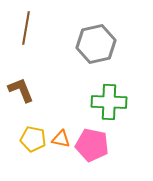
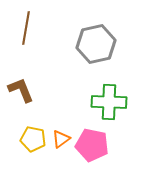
orange triangle: rotated 48 degrees counterclockwise
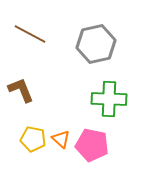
brown line: moved 4 px right, 6 px down; rotated 72 degrees counterclockwise
green cross: moved 3 px up
orange triangle: rotated 42 degrees counterclockwise
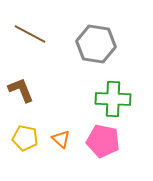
gray hexagon: rotated 21 degrees clockwise
green cross: moved 4 px right
yellow pentagon: moved 8 px left, 1 px up
pink pentagon: moved 11 px right, 4 px up
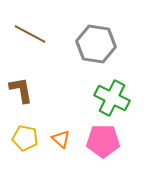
brown L-shape: rotated 12 degrees clockwise
green cross: moved 1 px left, 1 px up; rotated 24 degrees clockwise
pink pentagon: rotated 12 degrees counterclockwise
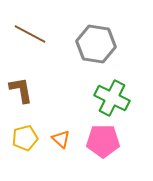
yellow pentagon: rotated 25 degrees counterclockwise
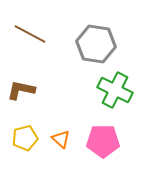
brown L-shape: rotated 68 degrees counterclockwise
green cross: moved 3 px right, 8 px up
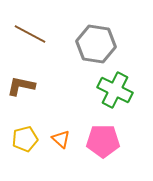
brown L-shape: moved 4 px up
yellow pentagon: moved 1 px down
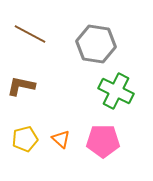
green cross: moved 1 px right, 1 px down
